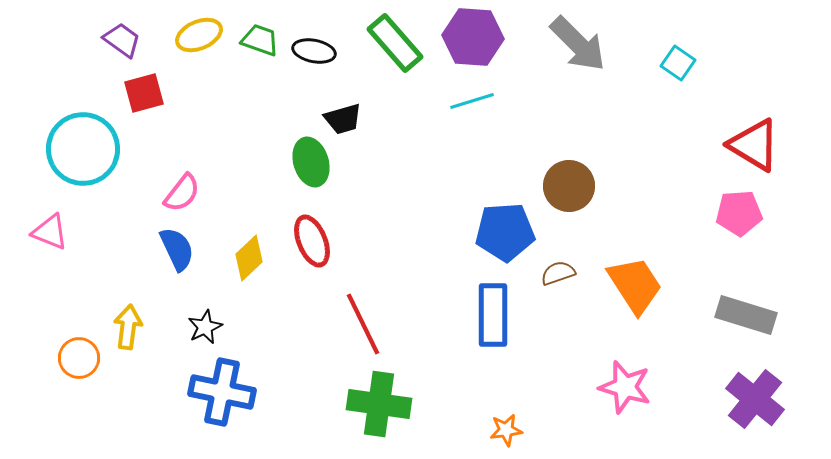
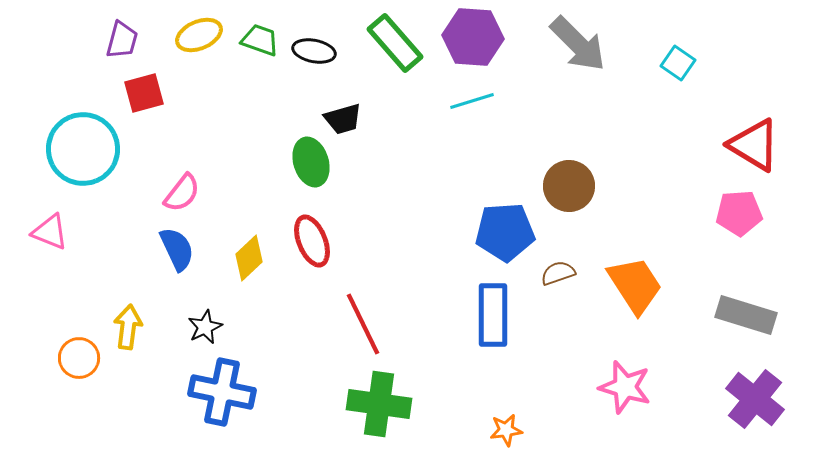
purple trapezoid: rotated 69 degrees clockwise
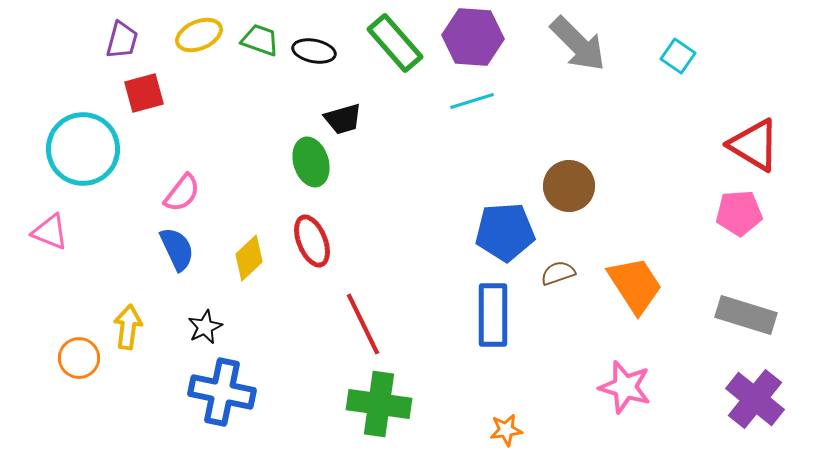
cyan square: moved 7 px up
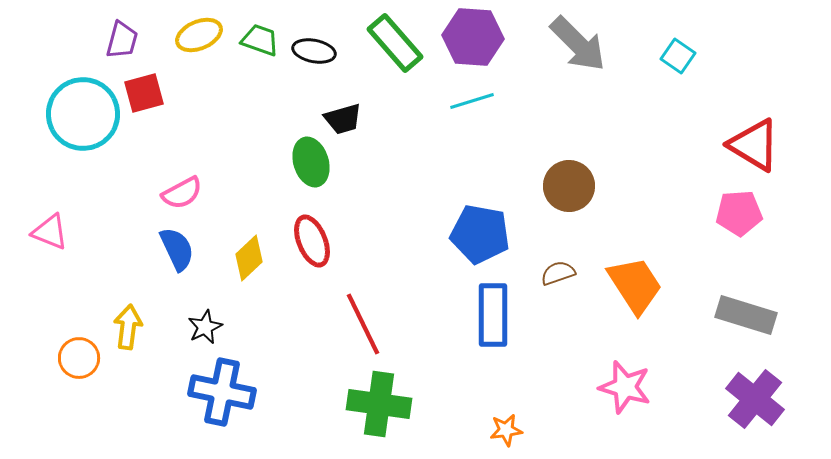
cyan circle: moved 35 px up
pink semicircle: rotated 24 degrees clockwise
blue pentagon: moved 25 px left, 2 px down; rotated 14 degrees clockwise
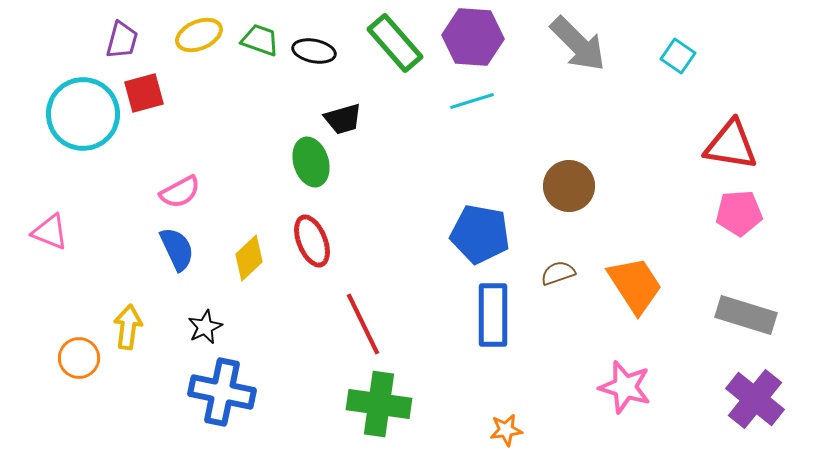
red triangle: moved 23 px left; rotated 22 degrees counterclockwise
pink semicircle: moved 2 px left, 1 px up
